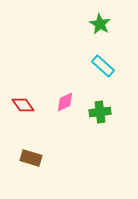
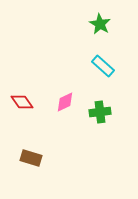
red diamond: moved 1 px left, 3 px up
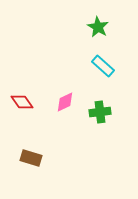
green star: moved 2 px left, 3 px down
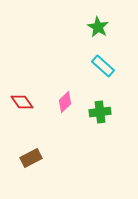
pink diamond: rotated 20 degrees counterclockwise
brown rectangle: rotated 45 degrees counterclockwise
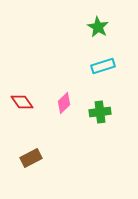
cyan rectangle: rotated 60 degrees counterclockwise
pink diamond: moved 1 px left, 1 px down
